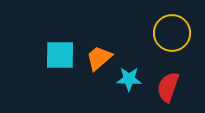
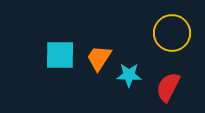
orange trapezoid: rotated 16 degrees counterclockwise
cyan star: moved 4 px up
red semicircle: rotated 8 degrees clockwise
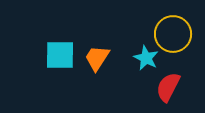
yellow circle: moved 1 px right, 1 px down
orange trapezoid: moved 2 px left
cyan star: moved 17 px right, 17 px up; rotated 25 degrees clockwise
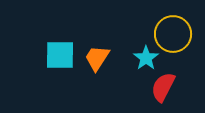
cyan star: rotated 10 degrees clockwise
red semicircle: moved 5 px left
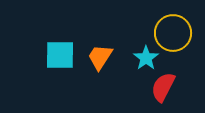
yellow circle: moved 1 px up
orange trapezoid: moved 3 px right, 1 px up
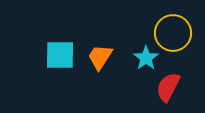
red semicircle: moved 5 px right
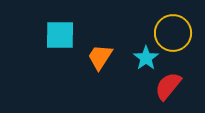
cyan square: moved 20 px up
red semicircle: moved 1 px up; rotated 12 degrees clockwise
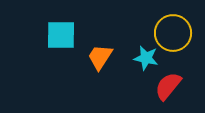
cyan square: moved 1 px right
cyan star: rotated 25 degrees counterclockwise
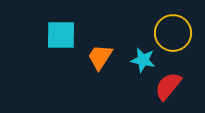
cyan star: moved 3 px left, 2 px down
